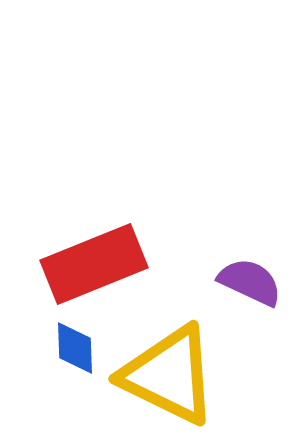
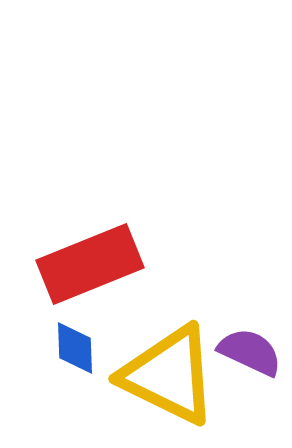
red rectangle: moved 4 px left
purple semicircle: moved 70 px down
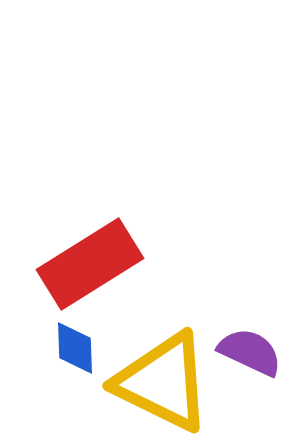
red rectangle: rotated 10 degrees counterclockwise
yellow triangle: moved 6 px left, 7 px down
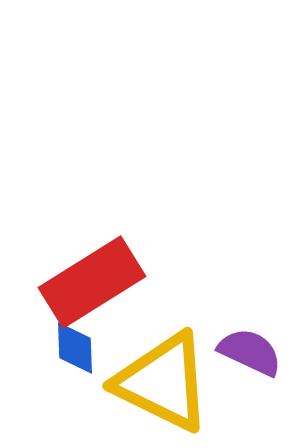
red rectangle: moved 2 px right, 18 px down
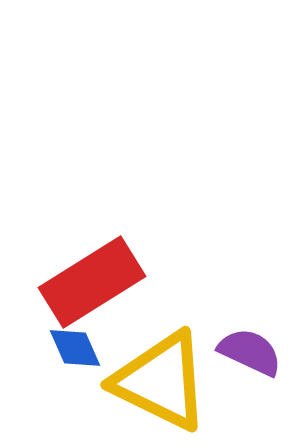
blue diamond: rotated 22 degrees counterclockwise
yellow triangle: moved 2 px left, 1 px up
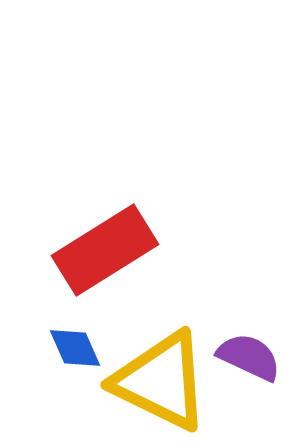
red rectangle: moved 13 px right, 32 px up
purple semicircle: moved 1 px left, 5 px down
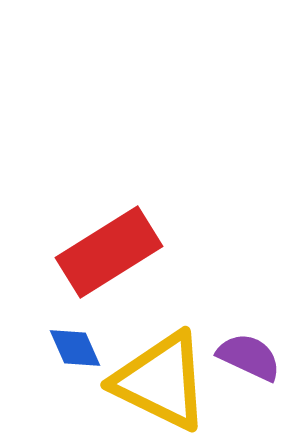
red rectangle: moved 4 px right, 2 px down
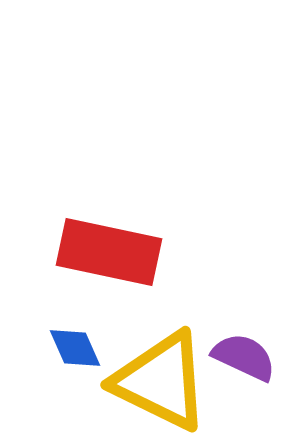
red rectangle: rotated 44 degrees clockwise
purple semicircle: moved 5 px left
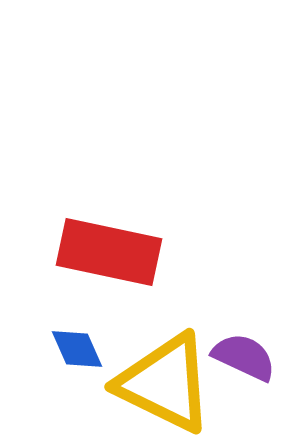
blue diamond: moved 2 px right, 1 px down
yellow triangle: moved 4 px right, 2 px down
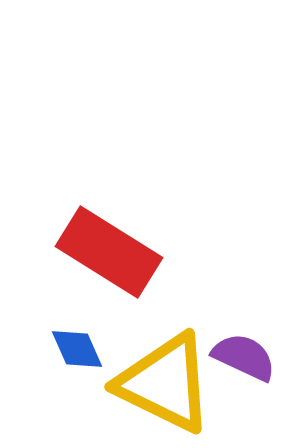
red rectangle: rotated 20 degrees clockwise
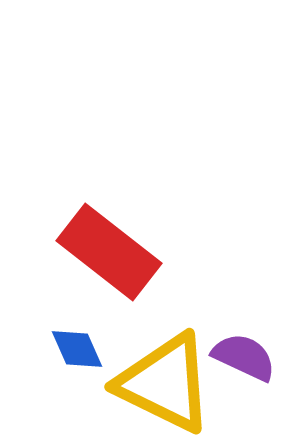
red rectangle: rotated 6 degrees clockwise
